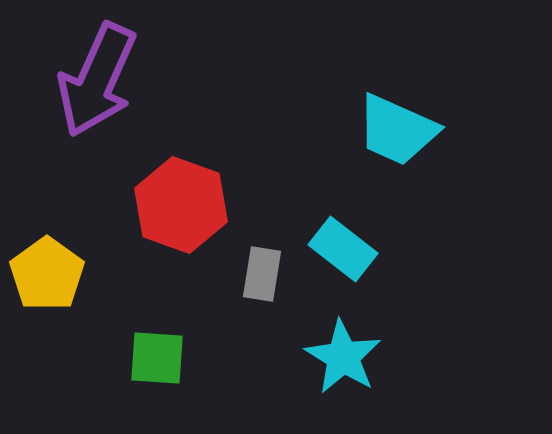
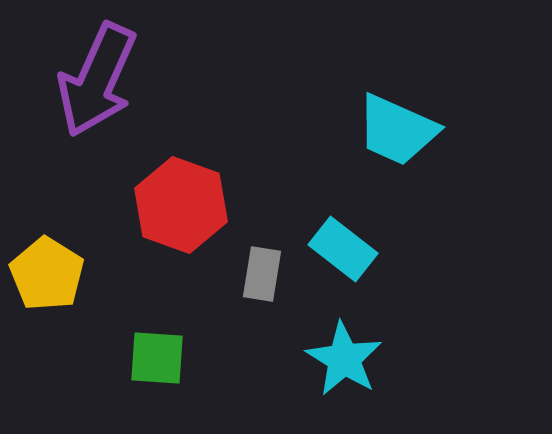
yellow pentagon: rotated 4 degrees counterclockwise
cyan star: moved 1 px right, 2 px down
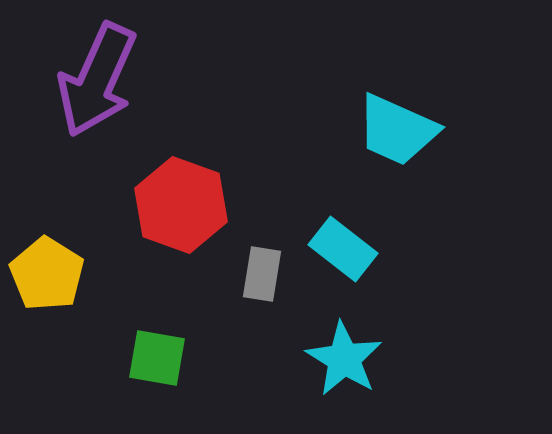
green square: rotated 6 degrees clockwise
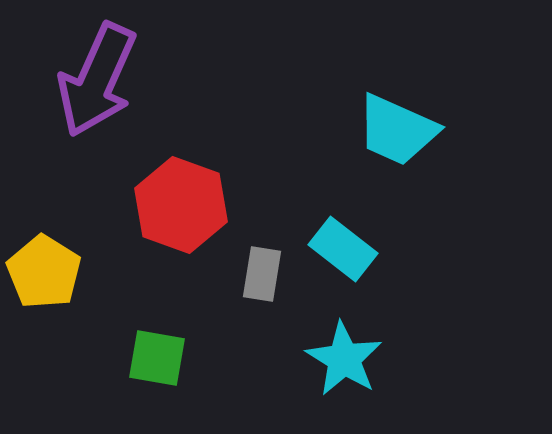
yellow pentagon: moved 3 px left, 2 px up
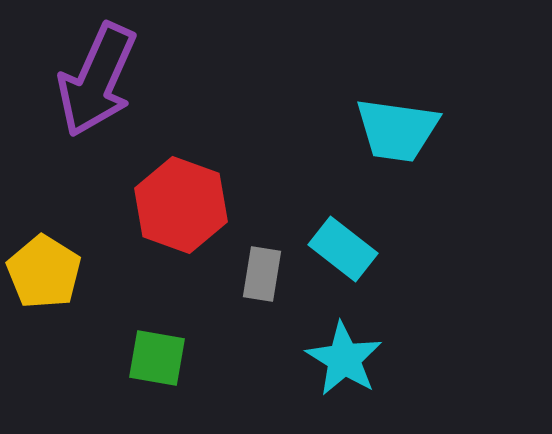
cyan trapezoid: rotated 16 degrees counterclockwise
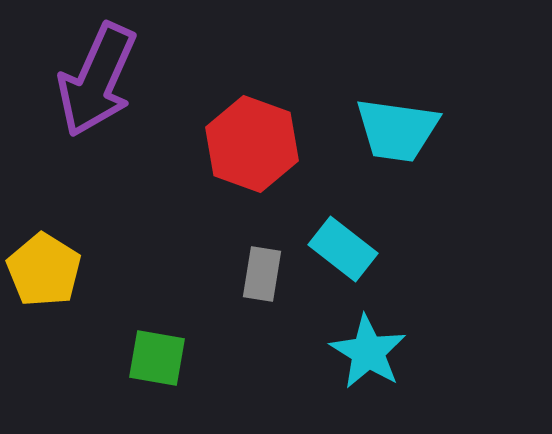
red hexagon: moved 71 px right, 61 px up
yellow pentagon: moved 2 px up
cyan star: moved 24 px right, 7 px up
